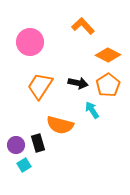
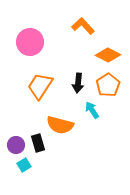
black arrow: rotated 84 degrees clockwise
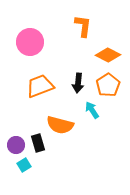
orange L-shape: rotated 50 degrees clockwise
orange trapezoid: rotated 36 degrees clockwise
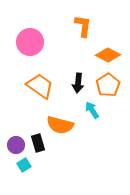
orange trapezoid: rotated 56 degrees clockwise
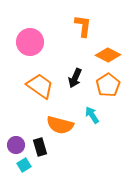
black arrow: moved 3 px left, 5 px up; rotated 18 degrees clockwise
cyan arrow: moved 5 px down
black rectangle: moved 2 px right, 4 px down
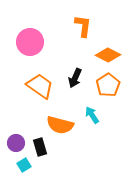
purple circle: moved 2 px up
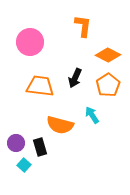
orange trapezoid: rotated 28 degrees counterclockwise
cyan square: rotated 16 degrees counterclockwise
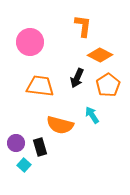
orange diamond: moved 8 px left
black arrow: moved 2 px right
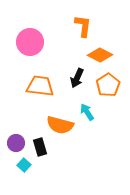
cyan arrow: moved 5 px left, 3 px up
